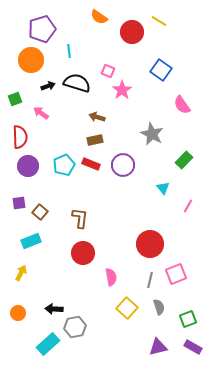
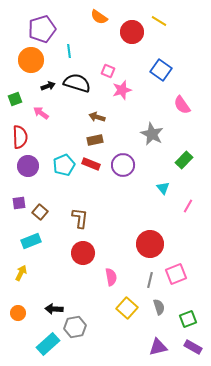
pink star at (122, 90): rotated 18 degrees clockwise
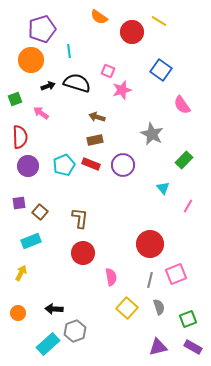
gray hexagon at (75, 327): moved 4 px down; rotated 10 degrees counterclockwise
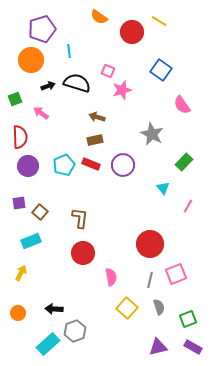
green rectangle at (184, 160): moved 2 px down
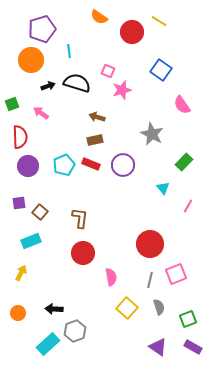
green square at (15, 99): moved 3 px left, 5 px down
purple triangle at (158, 347): rotated 48 degrees clockwise
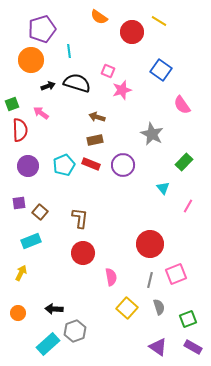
red semicircle at (20, 137): moved 7 px up
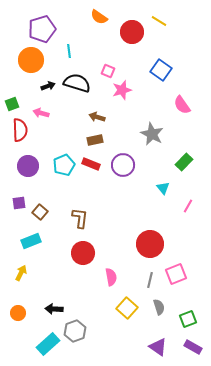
pink arrow at (41, 113): rotated 21 degrees counterclockwise
